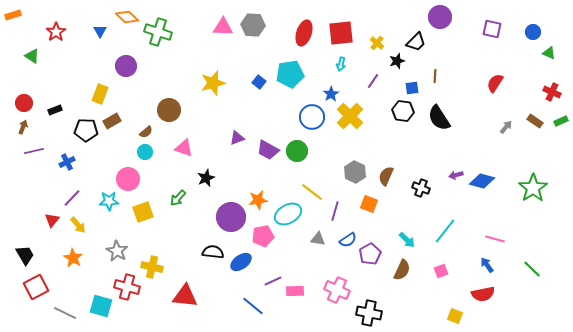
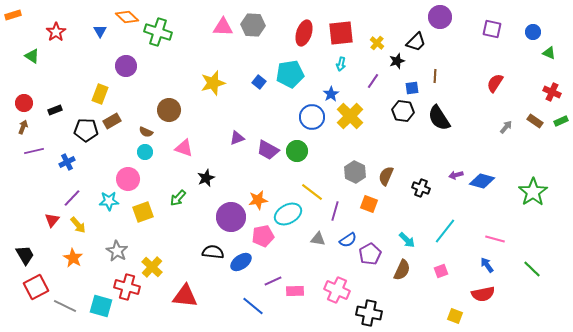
brown semicircle at (146, 132): rotated 64 degrees clockwise
green star at (533, 188): moved 4 px down
yellow cross at (152, 267): rotated 30 degrees clockwise
gray line at (65, 313): moved 7 px up
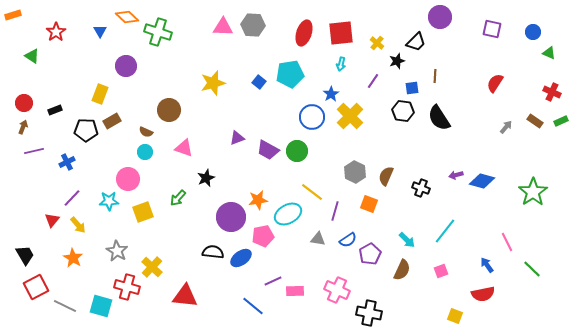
pink line at (495, 239): moved 12 px right, 3 px down; rotated 48 degrees clockwise
blue ellipse at (241, 262): moved 4 px up
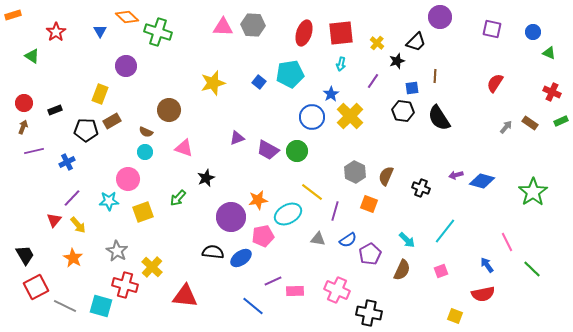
brown rectangle at (535, 121): moved 5 px left, 2 px down
red triangle at (52, 220): moved 2 px right
red cross at (127, 287): moved 2 px left, 2 px up
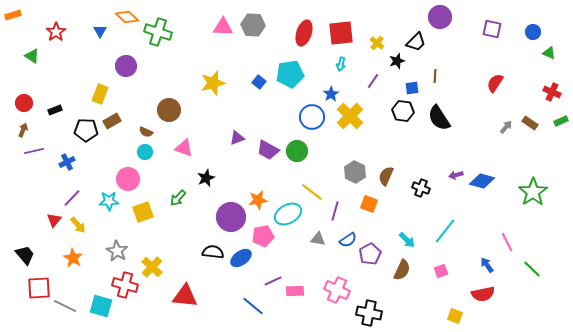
brown arrow at (23, 127): moved 3 px down
black trapezoid at (25, 255): rotated 10 degrees counterclockwise
red square at (36, 287): moved 3 px right, 1 px down; rotated 25 degrees clockwise
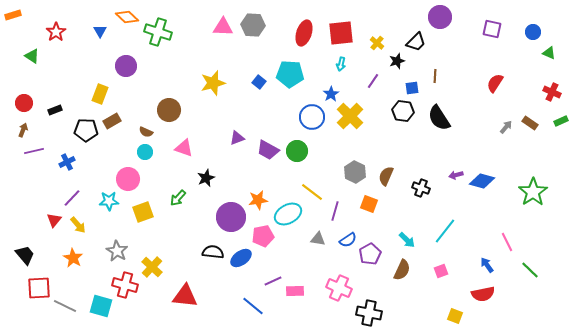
cyan pentagon at (290, 74): rotated 12 degrees clockwise
green line at (532, 269): moved 2 px left, 1 px down
pink cross at (337, 290): moved 2 px right, 2 px up
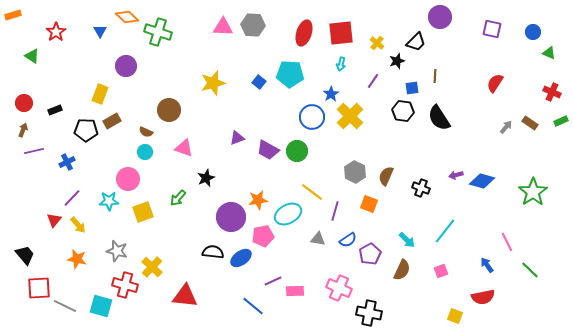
gray star at (117, 251): rotated 15 degrees counterclockwise
orange star at (73, 258): moved 4 px right, 1 px down; rotated 18 degrees counterclockwise
red semicircle at (483, 294): moved 3 px down
